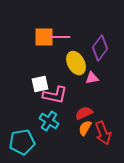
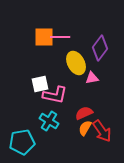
red arrow: moved 1 px left, 2 px up; rotated 15 degrees counterclockwise
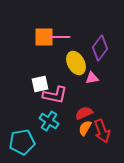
red arrow: rotated 15 degrees clockwise
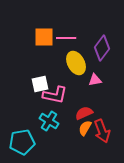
pink line: moved 6 px right, 1 px down
purple diamond: moved 2 px right
pink triangle: moved 3 px right, 2 px down
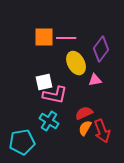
purple diamond: moved 1 px left, 1 px down
white square: moved 4 px right, 2 px up
